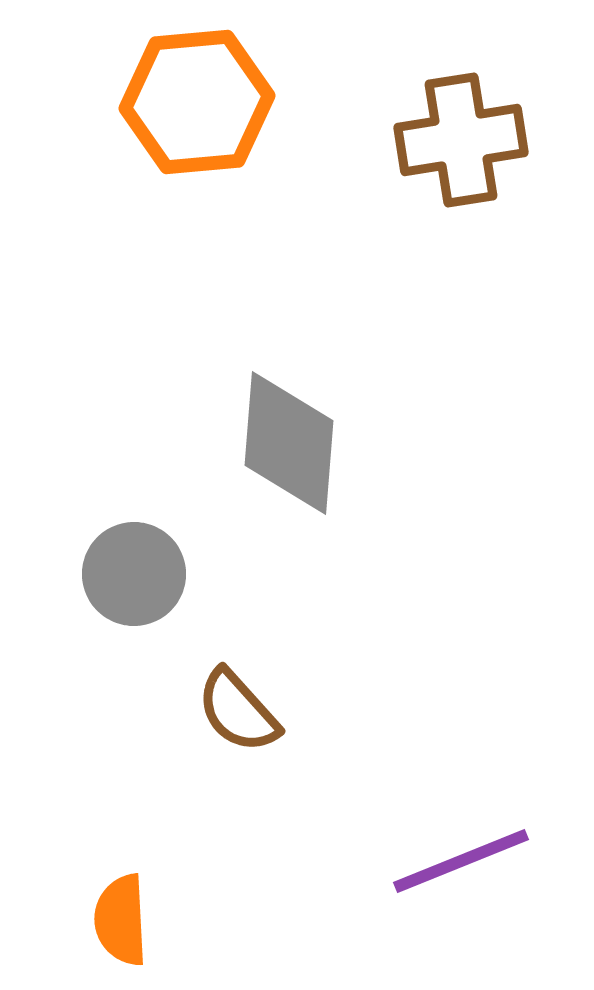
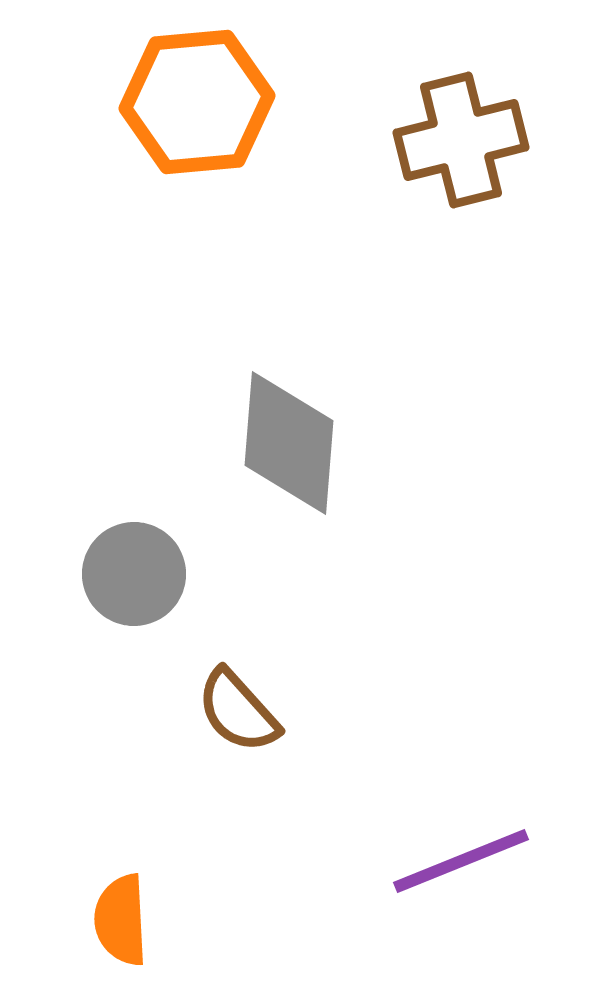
brown cross: rotated 5 degrees counterclockwise
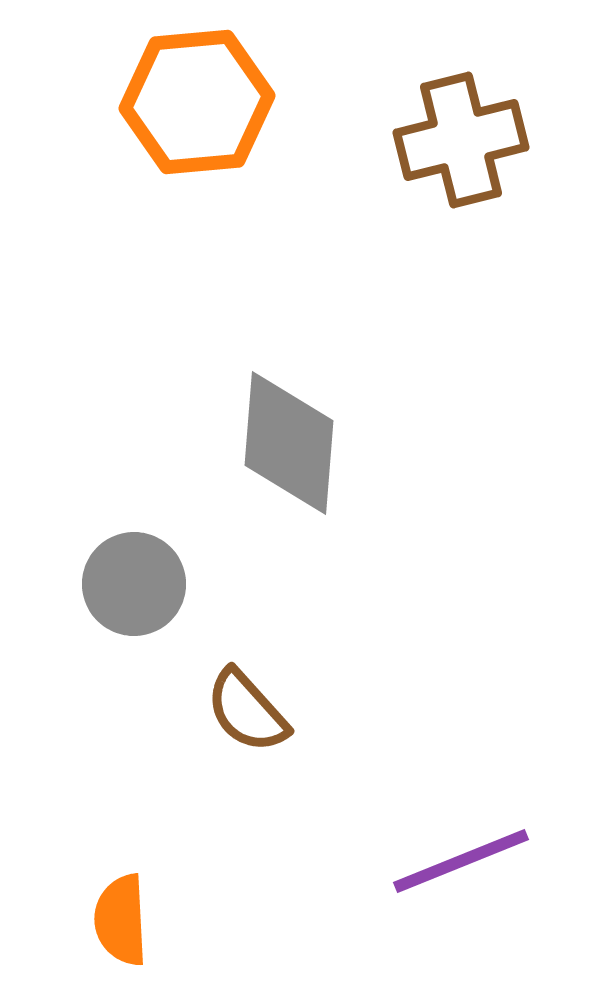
gray circle: moved 10 px down
brown semicircle: moved 9 px right
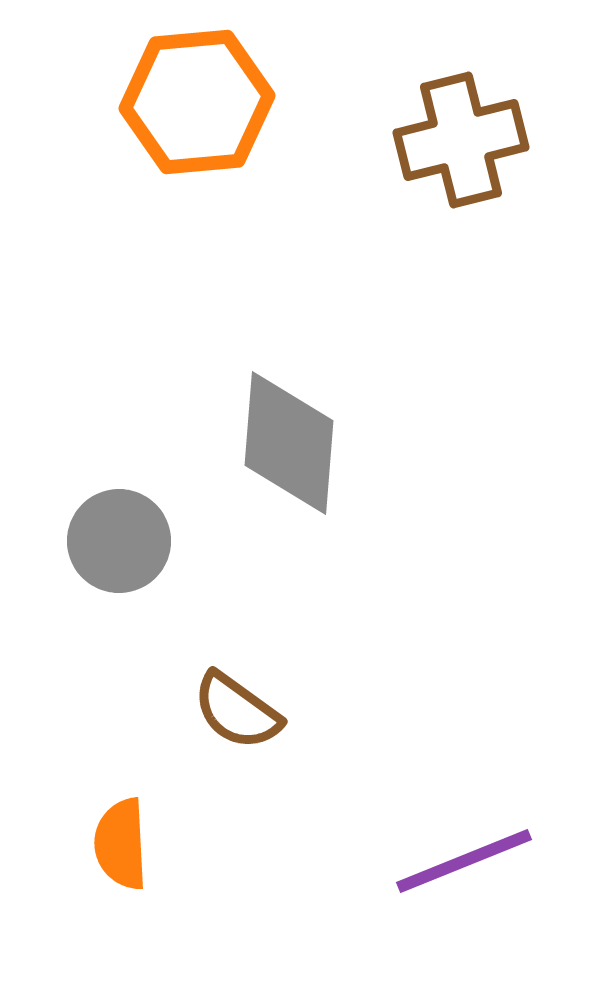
gray circle: moved 15 px left, 43 px up
brown semicircle: moved 10 px left; rotated 12 degrees counterclockwise
purple line: moved 3 px right
orange semicircle: moved 76 px up
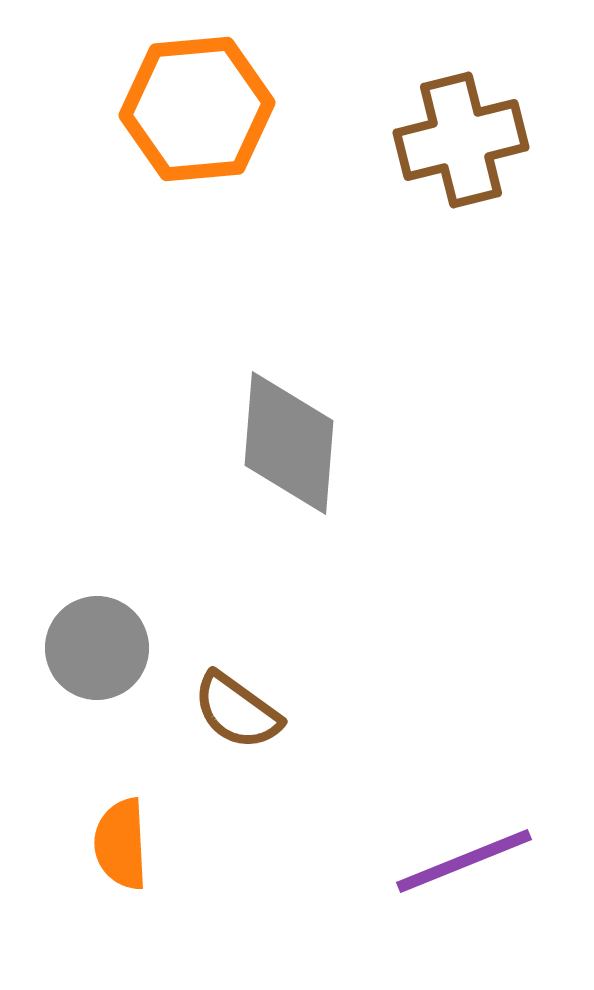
orange hexagon: moved 7 px down
gray circle: moved 22 px left, 107 px down
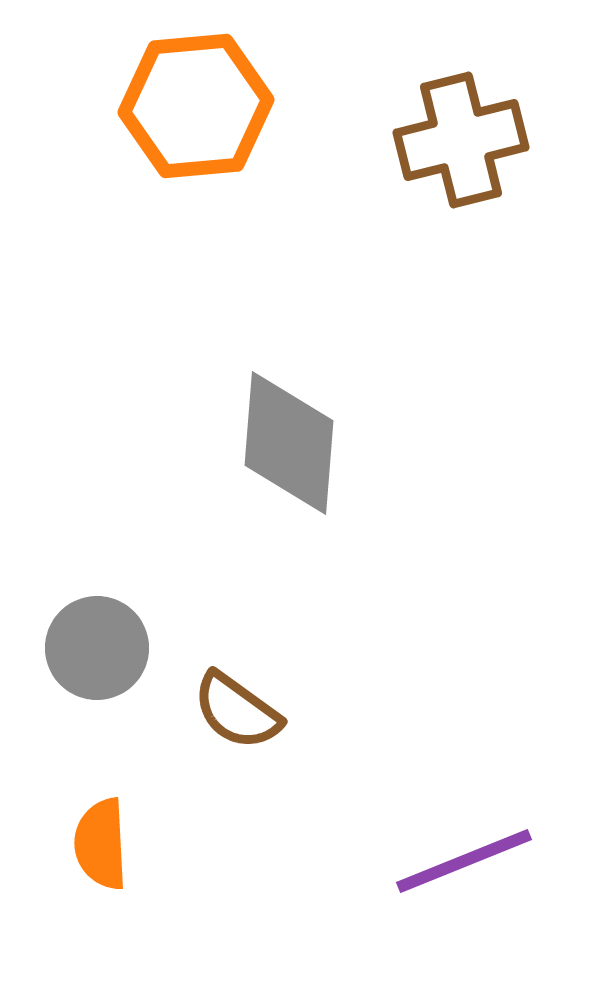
orange hexagon: moved 1 px left, 3 px up
orange semicircle: moved 20 px left
